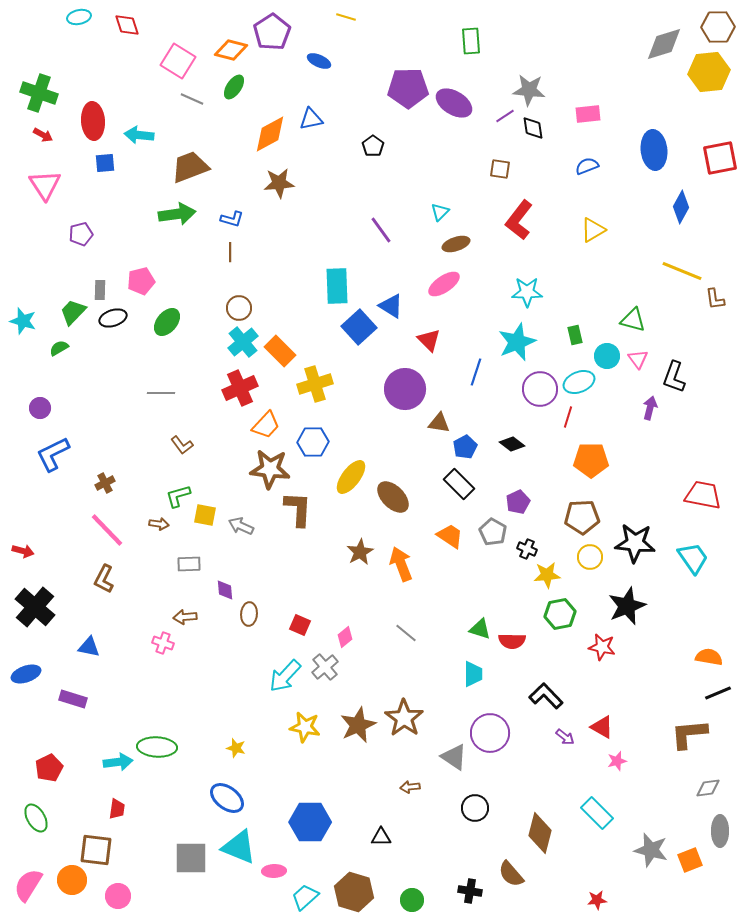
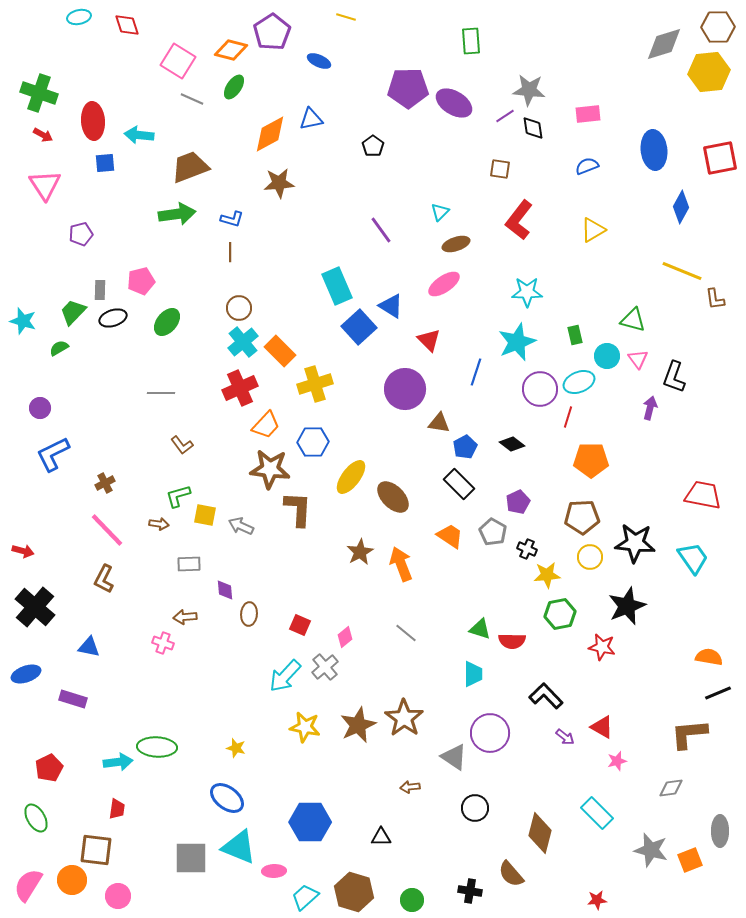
cyan rectangle at (337, 286): rotated 21 degrees counterclockwise
gray diamond at (708, 788): moved 37 px left
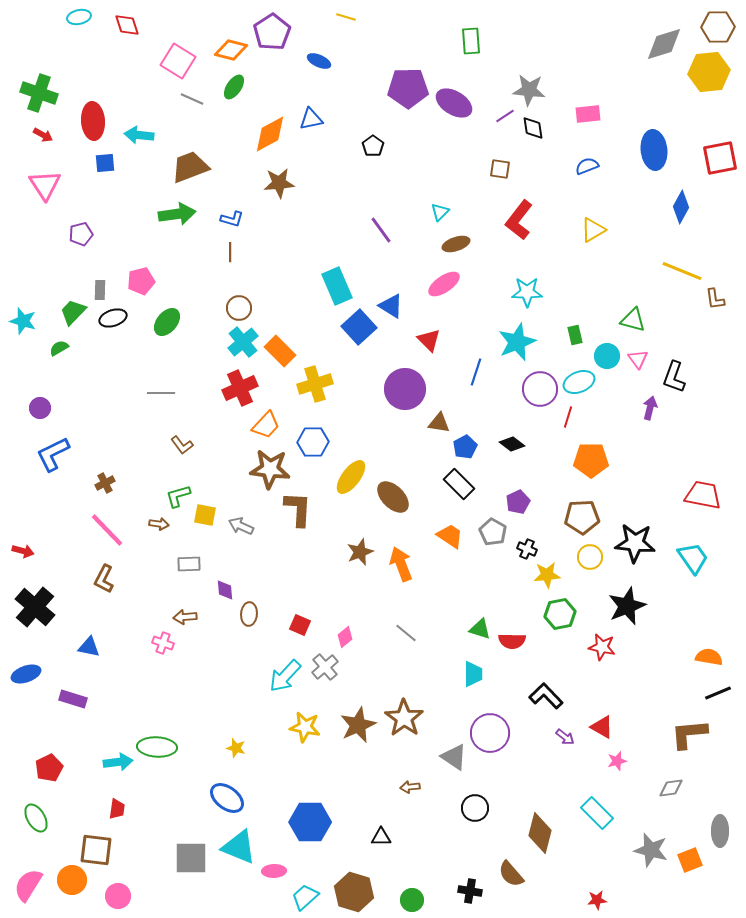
brown star at (360, 552): rotated 8 degrees clockwise
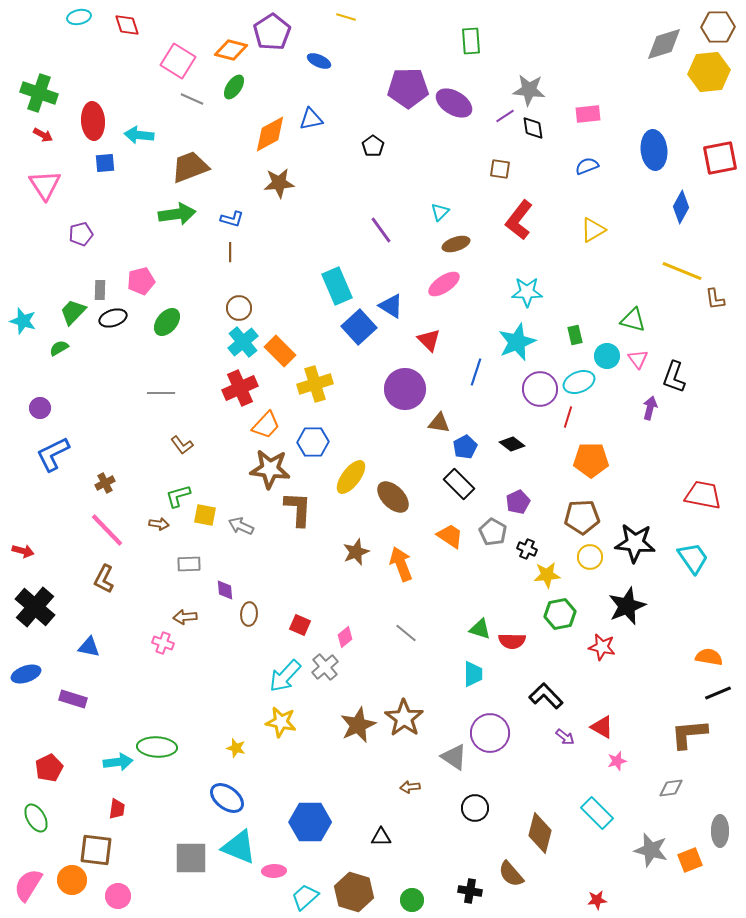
brown star at (360, 552): moved 4 px left
yellow star at (305, 727): moved 24 px left, 5 px up
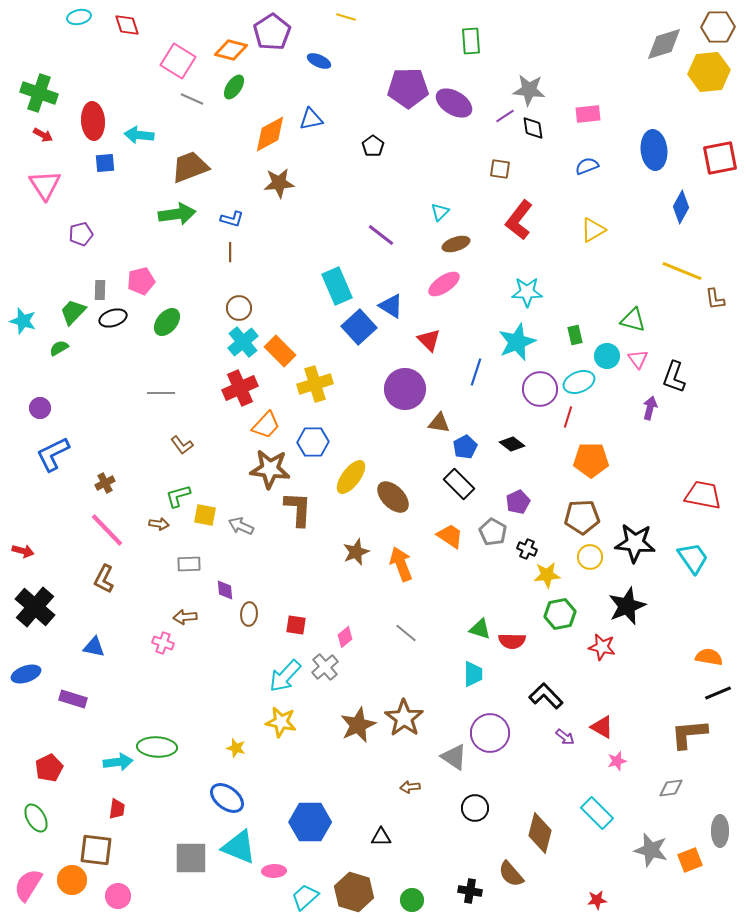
purple line at (381, 230): moved 5 px down; rotated 16 degrees counterclockwise
red square at (300, 625): moved 4 px left; rotated 15 degrees counterclockwise
blue triangle at (89, 647): moved 5 px right
